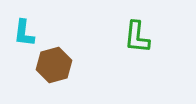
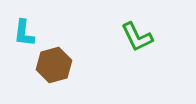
green L-shape: rotated 32 degrees counterclockwise
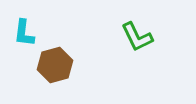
brown hexagon: moved 1 px right
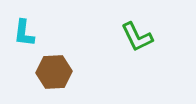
brown hexagon: moved 1 px left, 7 px down; rotated 12 degrees clockwise
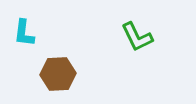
brown hexagon: moved 4 px right, 2 px down
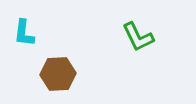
green L-shape: moved 1 px right
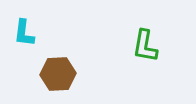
green L-shape: moved 7 px right, 9 px down; rotated 36 degrees clockwise
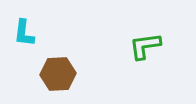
green L-shape: rotated 72 degrees clockwise
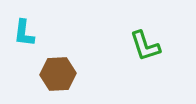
green L-shape: rotated 100 degrees counterclockwise
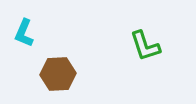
cyan L-shape: rotated 16 degrees clockwise
